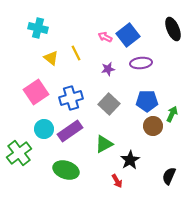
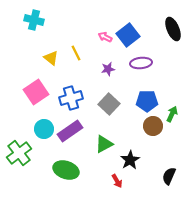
cyan cross: moved 4 px left, 8 px up
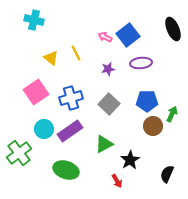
black semicircle: moved 2 px left, 2 px up
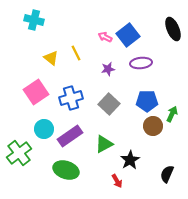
purple rectangle: moved 5 px down
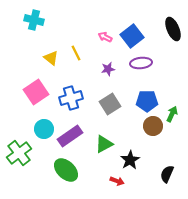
blue square: moved 4 px right, 1 px down
gray square: moved 1 px right; rotated 15 degrees clockwise
green ellipse: rotated 25 degrees clockwise
red arrow: rotated 40 degrees counterclockwise
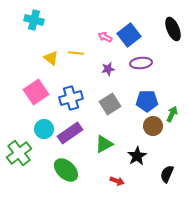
blue square: moved 3 px left, 1 px up
yellow line: rotated 56 degrees counterclockwise
purple rectangle: moved 3 px up
black star: moved 7 px right, 4 px up
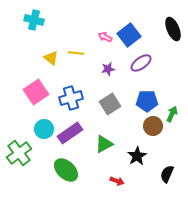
purple ellipse: rotated 30 degrees counterclockwise
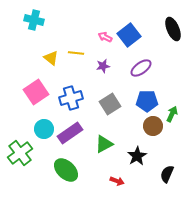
purple ellipse: moved 5 px down
purple star: moved 5 px left, 3 px up
green cross: moved 1 px right
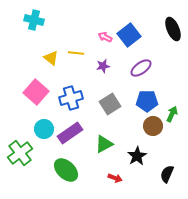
pink square: rotated 15 degrees counterclockwise
red arrow: moved 2 px left, 3 px up
